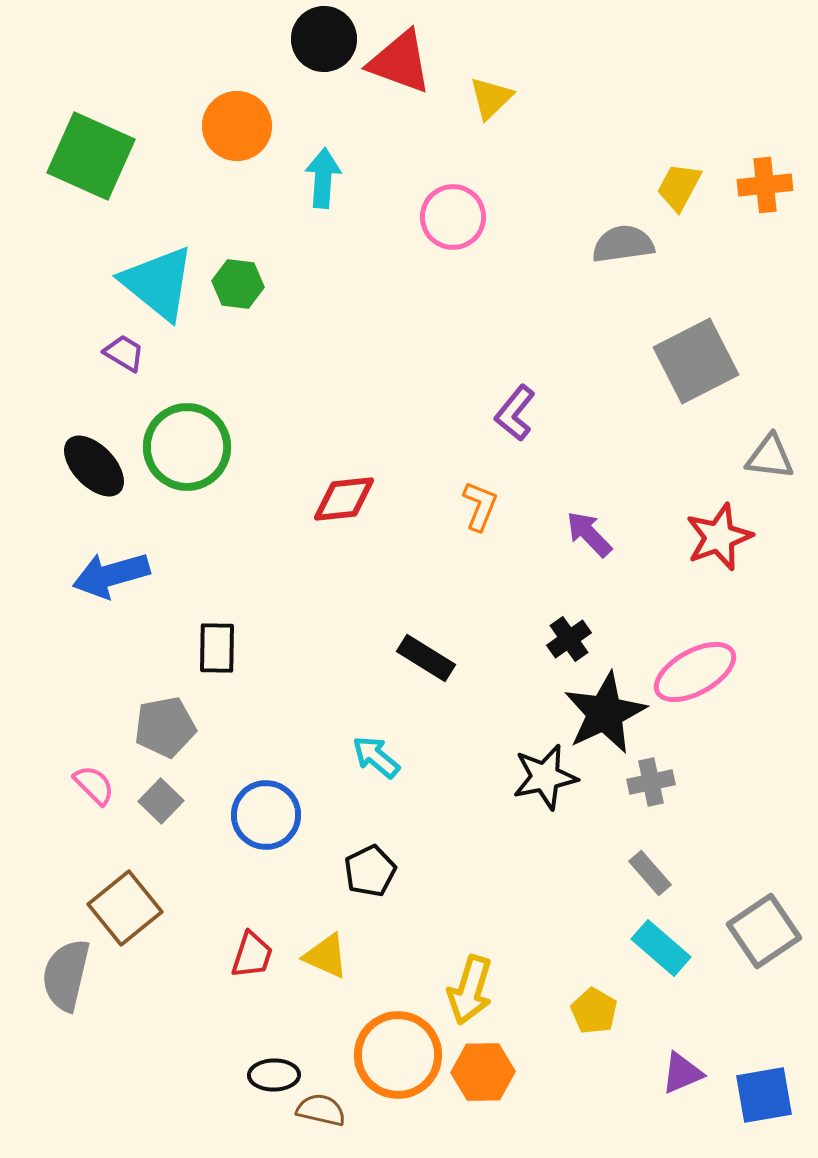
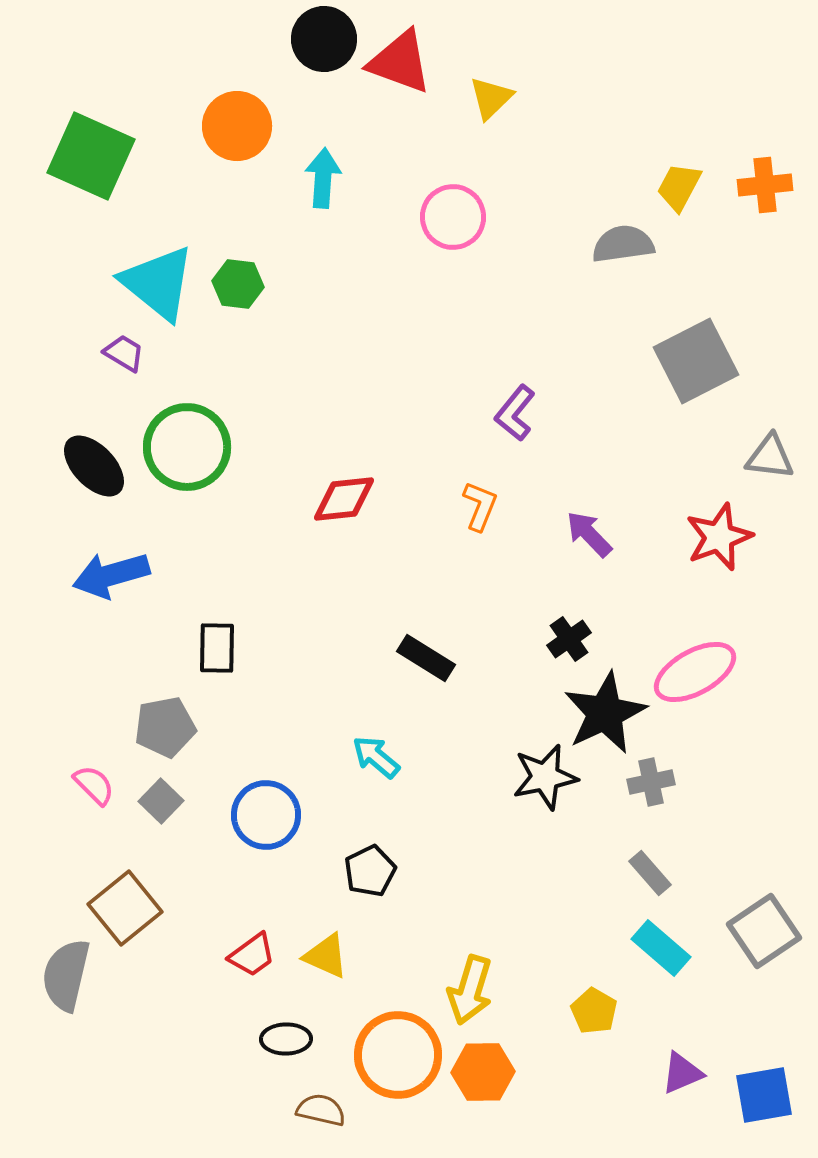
red trapezoid at (252, 955): rotated 36 degrees clockwise
black ellipse at (274, 1075): moved 12 px right, 36 px up
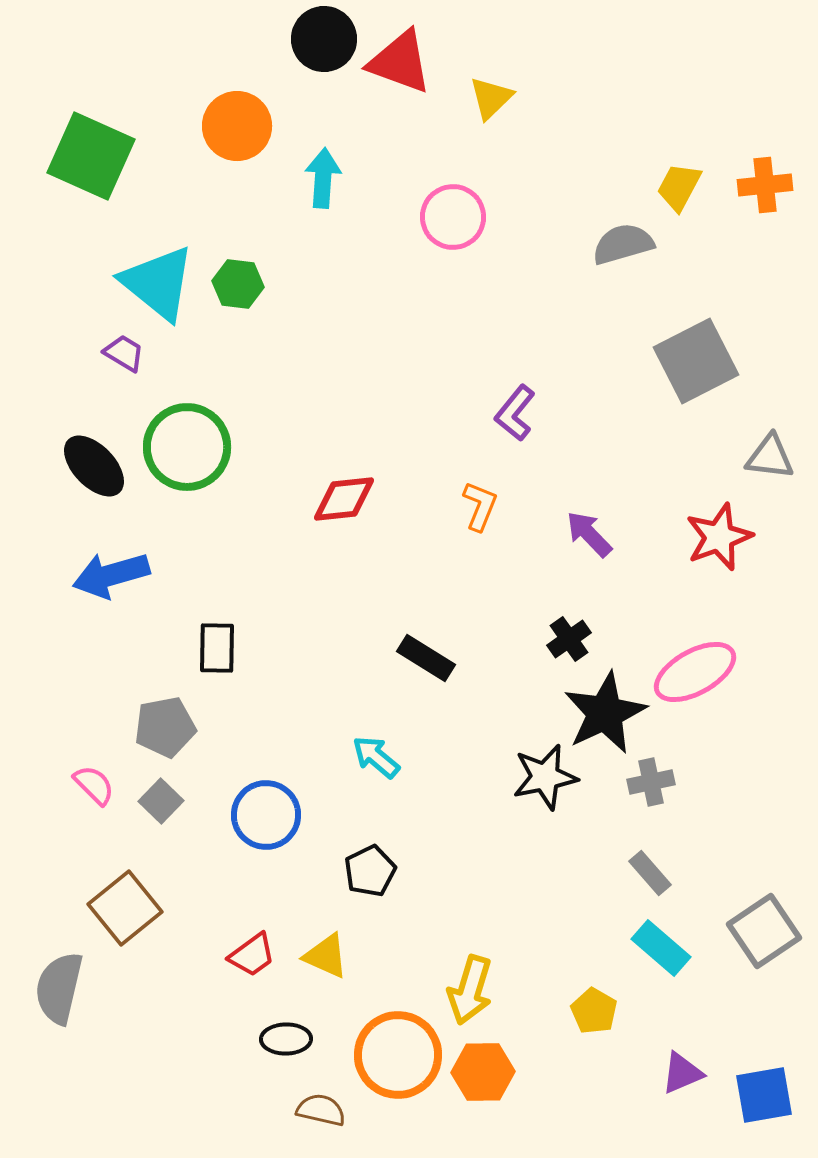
gray semicircle at (623, 244): rotated 8 degrees counterclockwise
gray semicircle at (66, 975): moved 7 px left, 13 px down
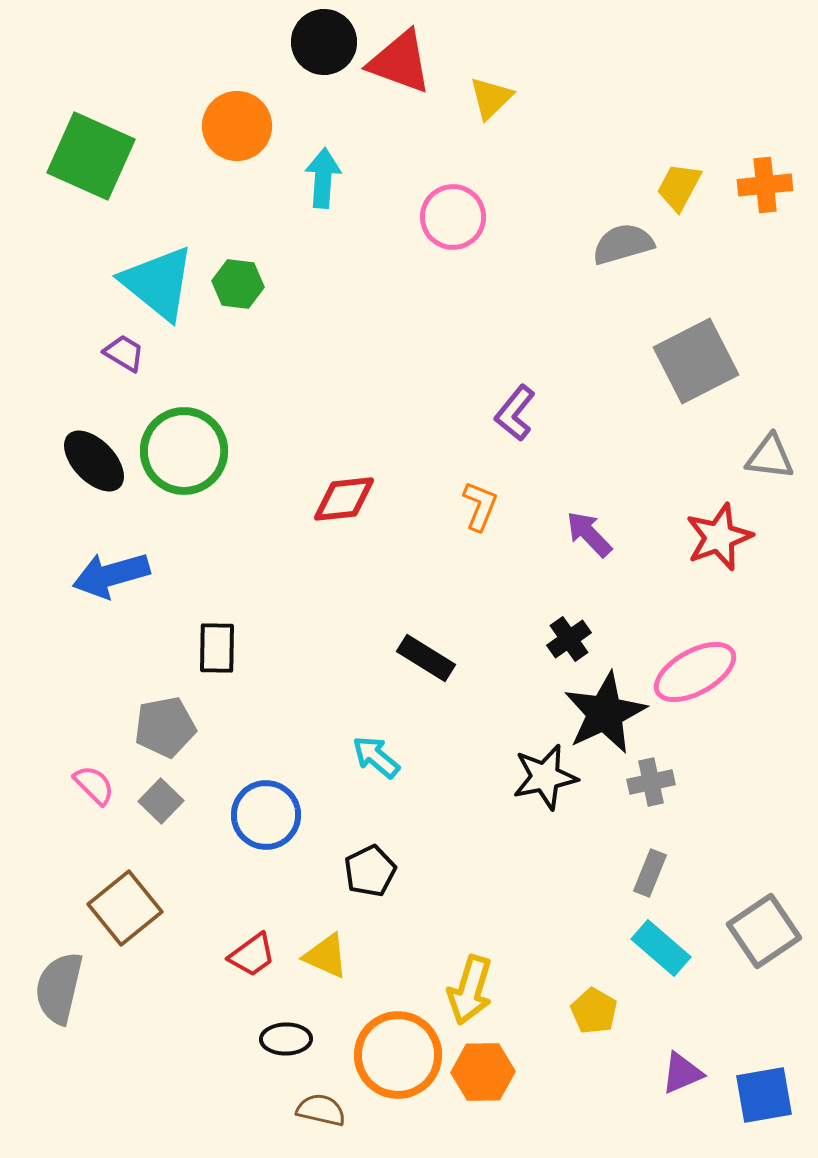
black circle at (324, 39): moved 3 px down
green circle at (187, 447): moved 3 px left, 4 px down
black ellipse at (94, 466): moved 5 px up
gray rectangle at (650, 873): rotated 63 degrees clockwise
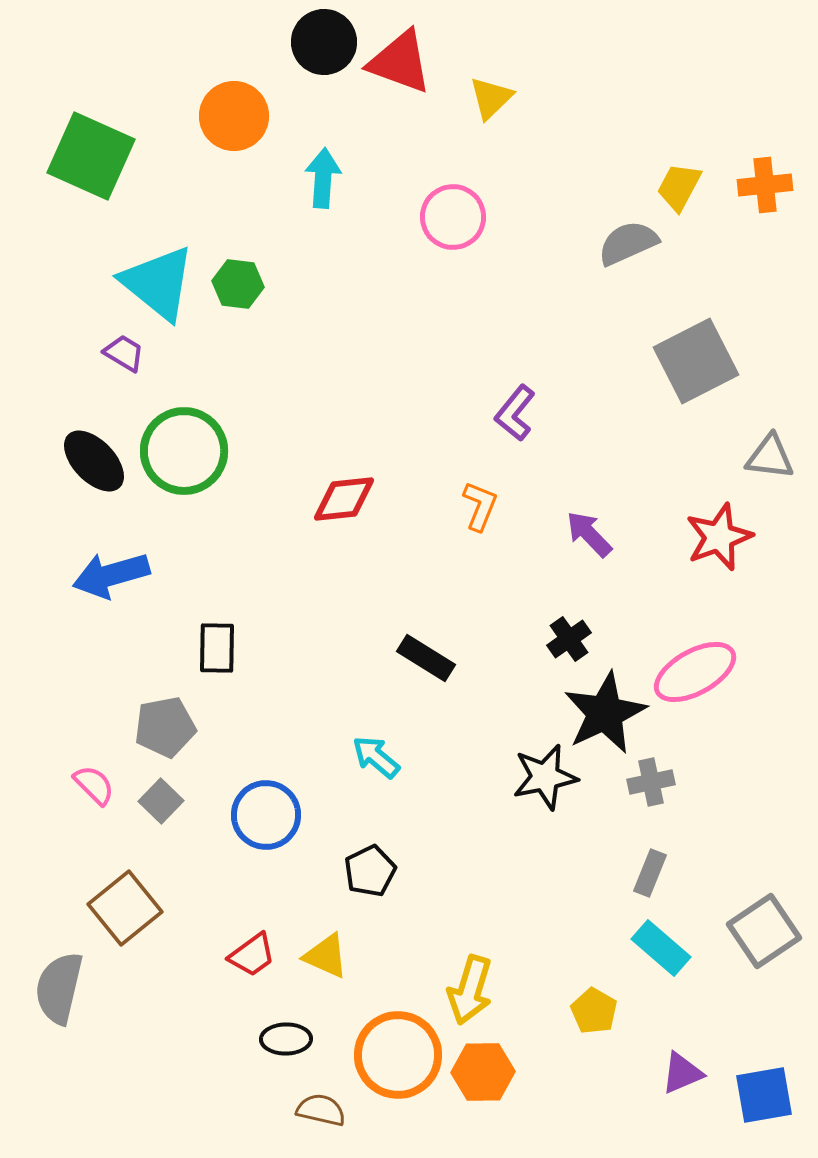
orange circle at (237, 126): moved 3 px left, 10 px up
gray semicircle at (623, 244): moved 5 px right, 1 px up; rotated 8 degrees counterclockwise
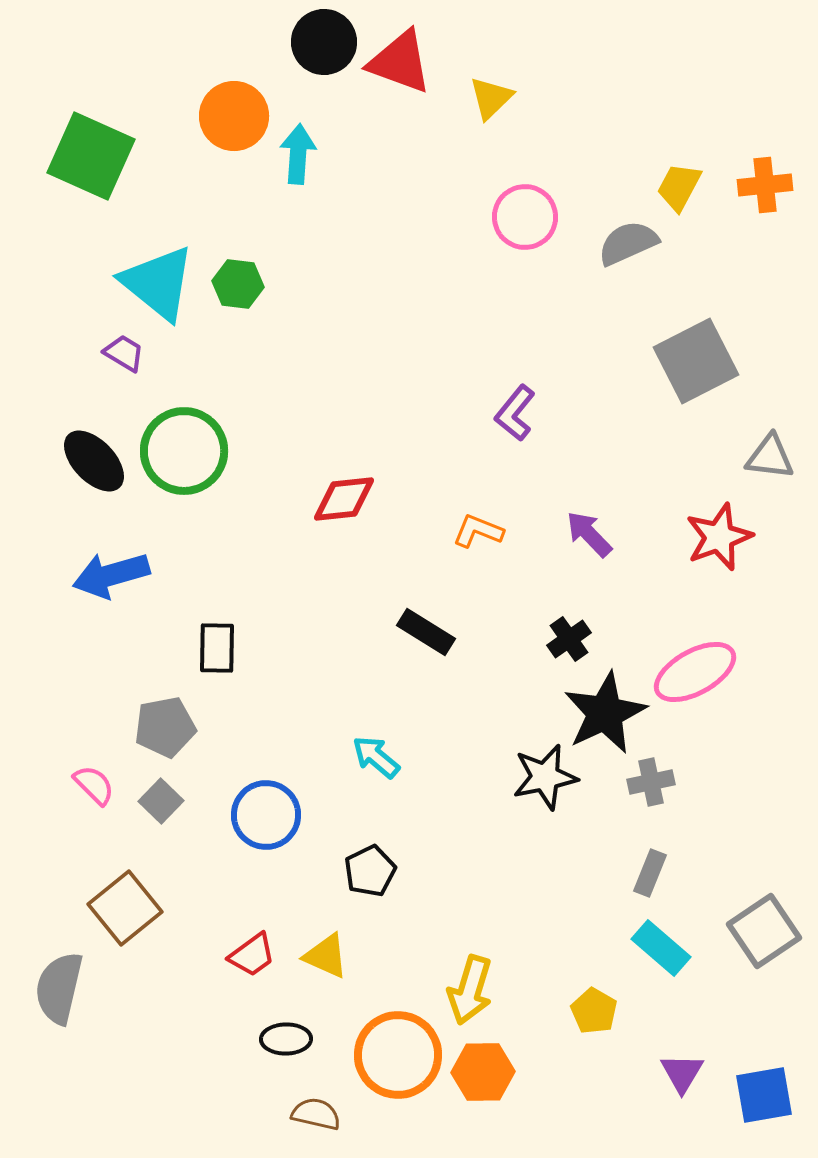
cyan arrow at (323, 178): moved 25 px left, 24 px up
pink circle at (453, 217): moved 72 px right
orange L-shape at (480, 506): moved 2 px left, 25 px down; rotated 90 degrees counterclockwise
black rectangle at (426, 658): moved 26 px up
purple triangle at (682, 1073): rotated 36 degrees counterclockwise
brown semicircle at (321, 1110): moved 5 px left, 4 px down
